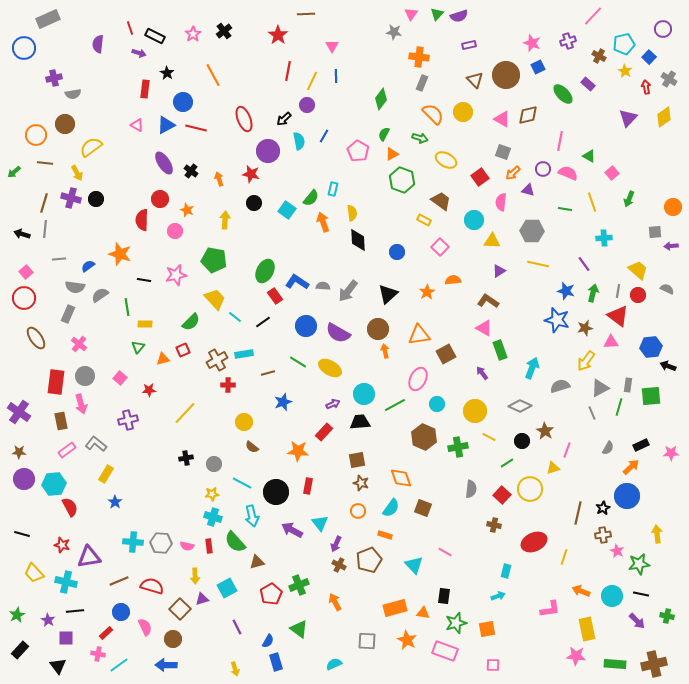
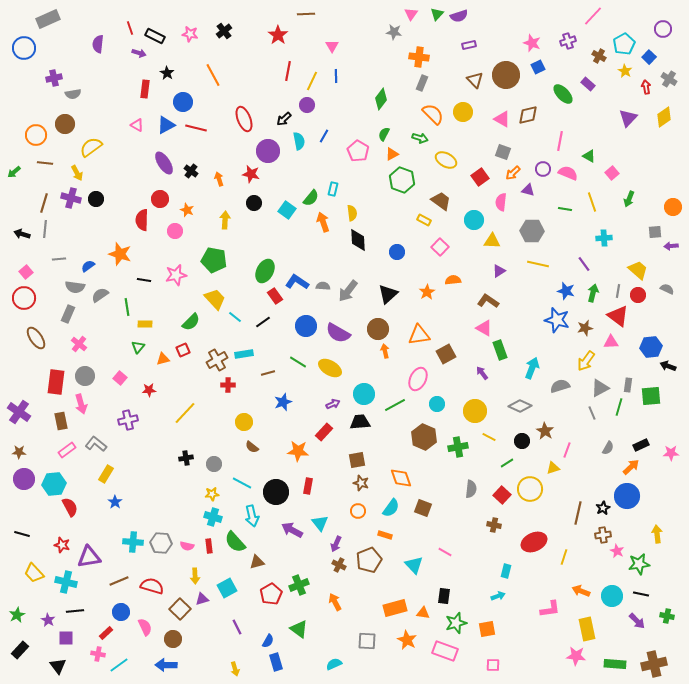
pink star at (193, 34): moved 3 px left; rotated 28 degrees counterclockwise
cyan pentagon at (624, 44): rotated 15 degrees counterclockwise
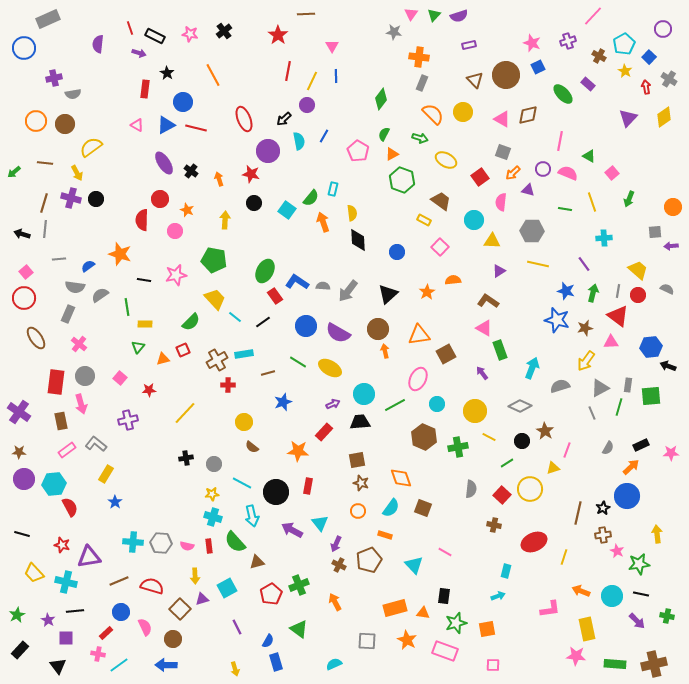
green triangle at (437, 14): moved 3 px left, 1 px down
orange circle at (36, 135): moved 14 px up
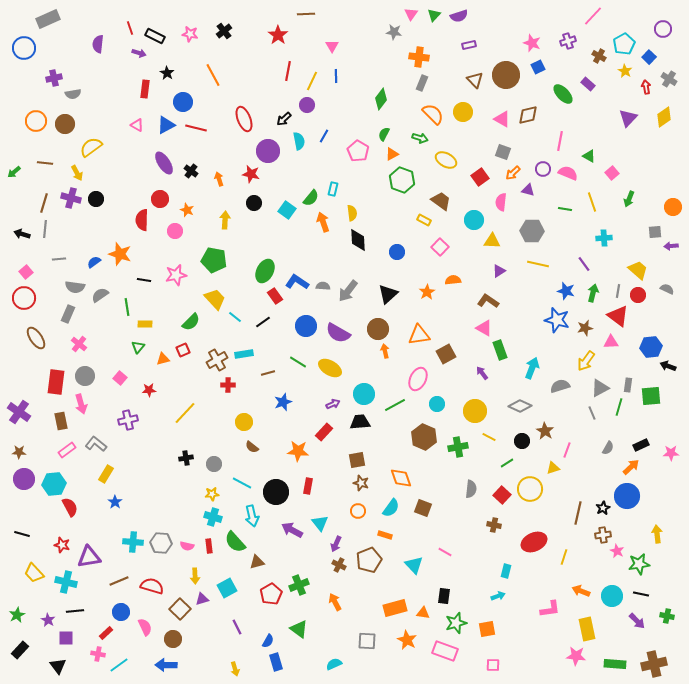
blue semicircle at (88, 266): moved 6 px right, 4 px up
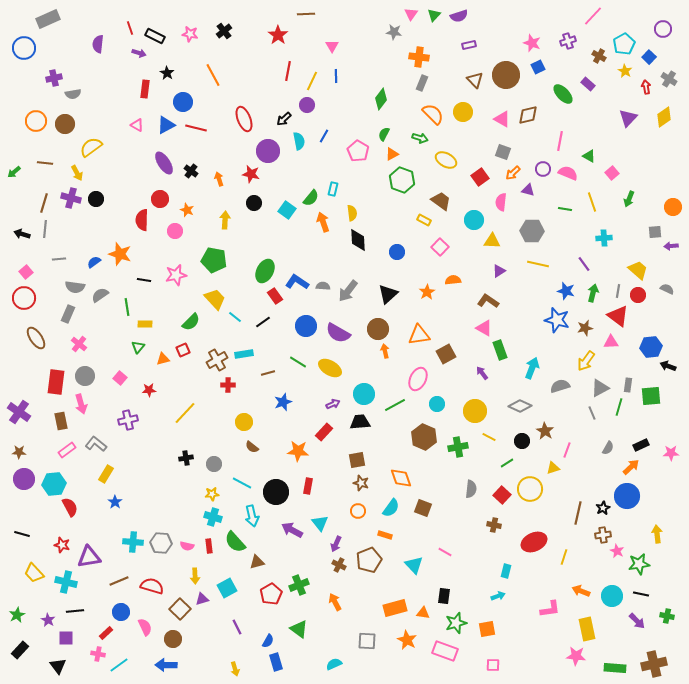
green rectangle at (615, 664): moved 4 px down
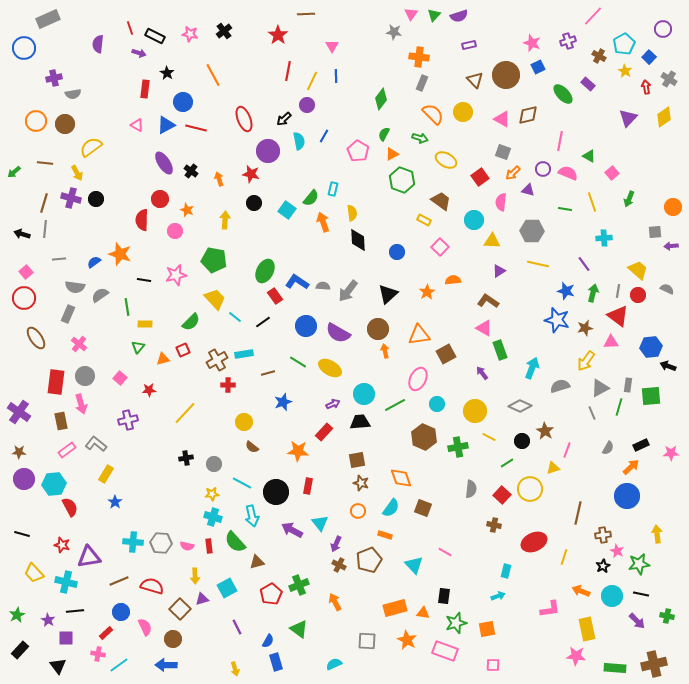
black star at (603, 508): moved 58 px down
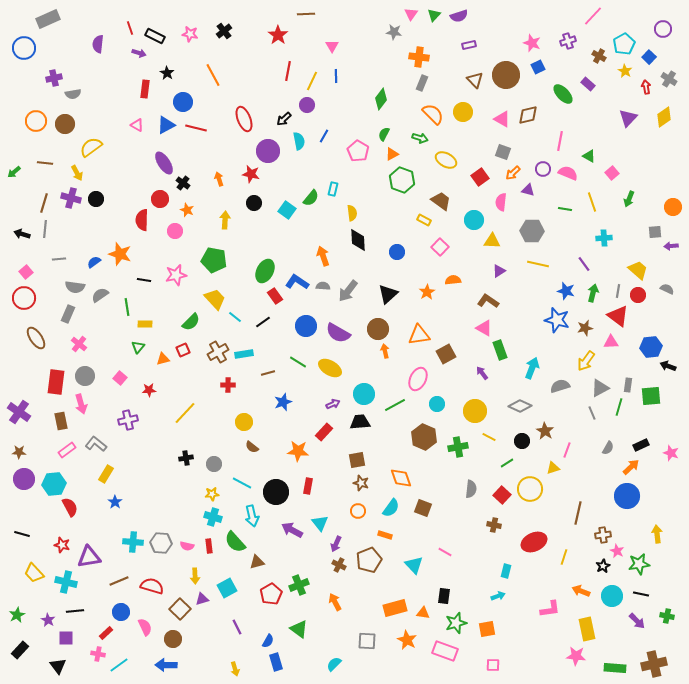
black cross at (191, 171): moved 8 px left, 12 px down
orange arrow at (323, 222): moved 34 px down
brown cross at (217, 360): moved 1 px right, 8 px up
pink star at (671, 453): rotated 21 degrees clockwise
cyan semicircle at (334, 664): rotated 21 degrees counterclockwise
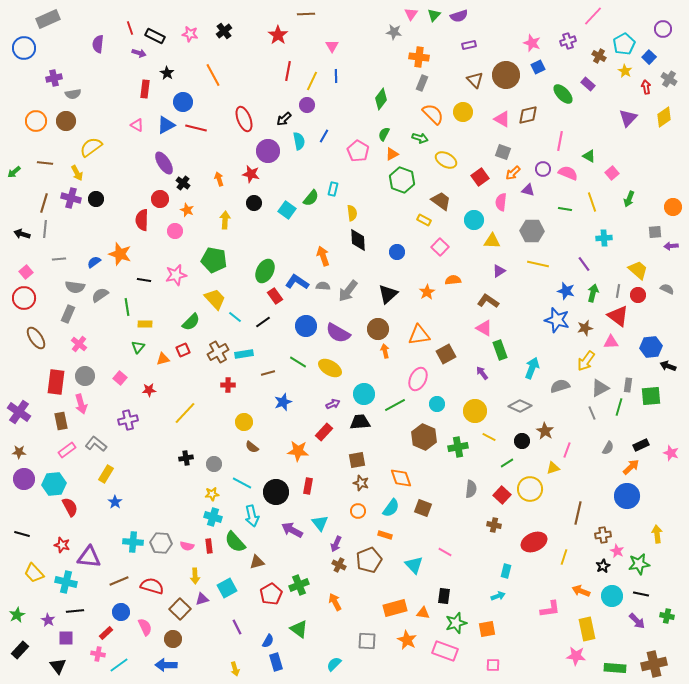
brown circle at (65, 124): moved 1 px right, 3 px up
purple triangle at (89, 557): rotated 15 degrees clockwise
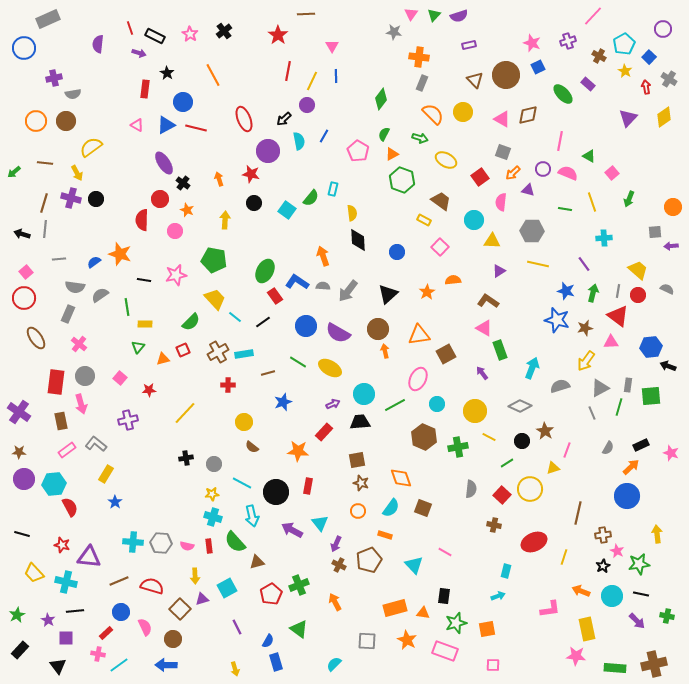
pink star at (190, 34): rotated 21 degrees clockwise
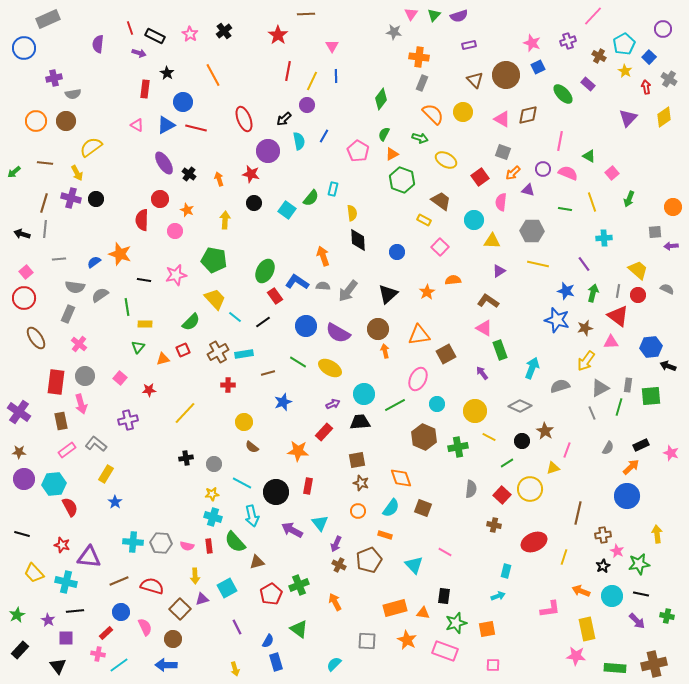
black cross at (183, 183): moved 6 px right, 9 px up
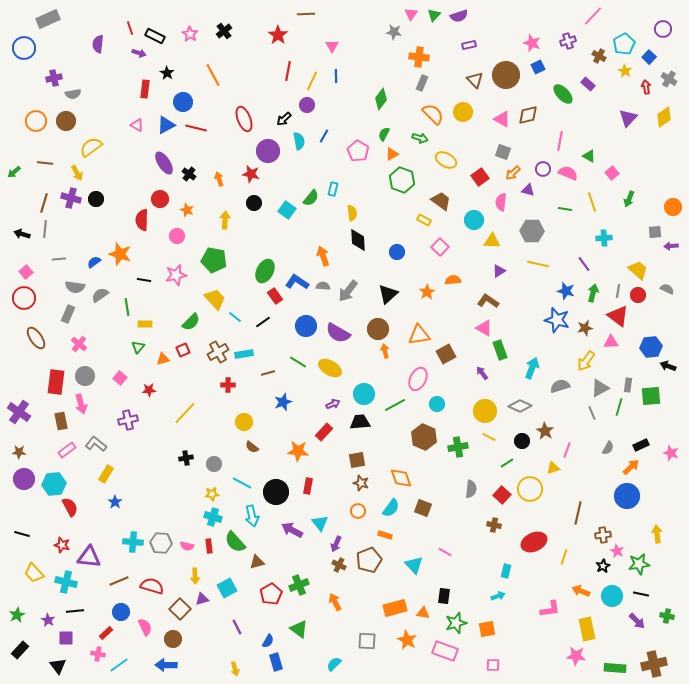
pink circle at (175, 231): moved 2 px right, 5 px down
yellow circle at (475, 411): moved 10 px right
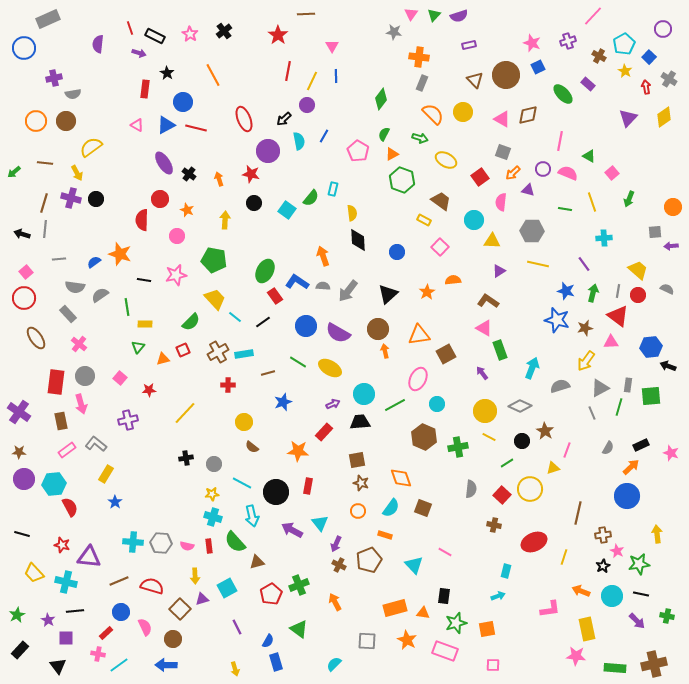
gray rectangle at (68, 314): rotated 66 degrees counterclockwise
